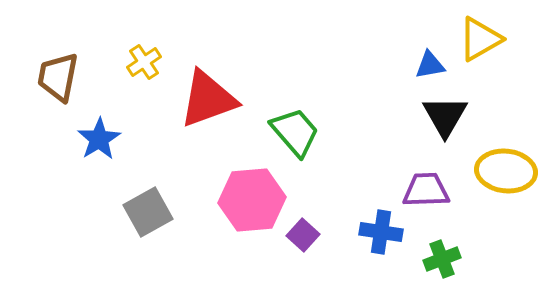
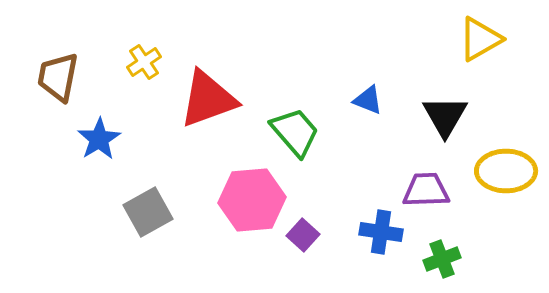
blue triangle: moved 62 px left, 35 px down; rotated 32 degrees clockwise
yellow ellipse: rotated 6 degrees counterclockwise
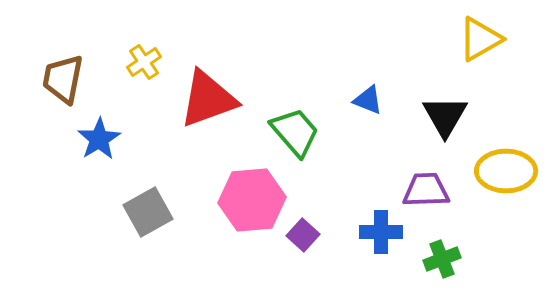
brown trapezoid: moved 5 px right, 2 px down
blue cross: rotated 9 degrees counterclockwise
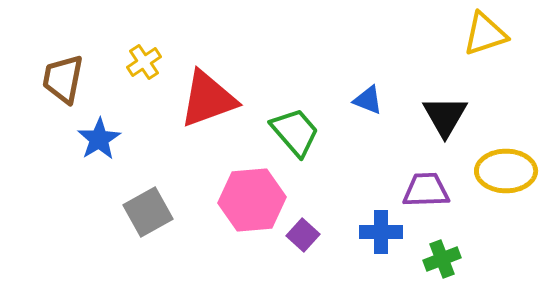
yellow triangle: moved 5 px right, 5 px up; rotated 12 degrees clockwise
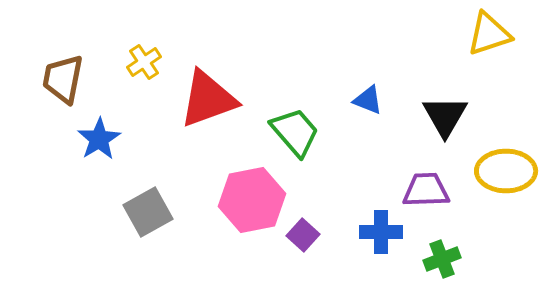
yellow triangle: moved 4 px right
pink hexagon: rotated 6 degrees counterclockwise
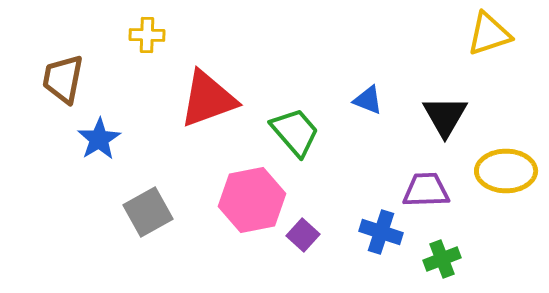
yellow cross: moved 3 px right, 27 px up; rotated 36 degrees clockwise
blue cross: rotated 18 degrees clockwise
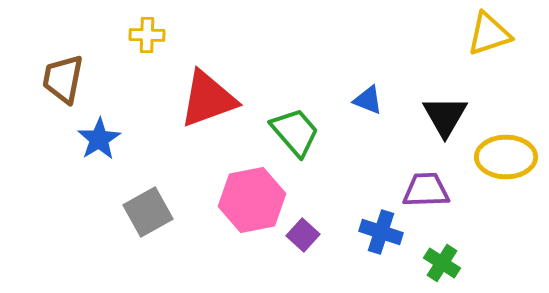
yellow ellipse: moved 14 px up
green cross: moved 4 px down; rotated 36 degrees counterclockwise
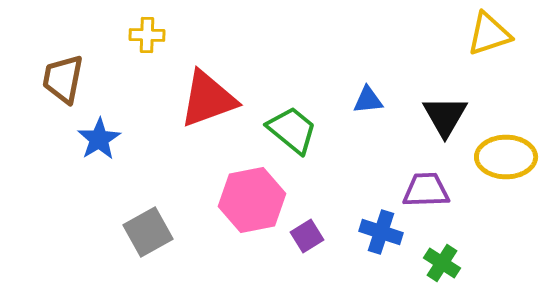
blue triangle: rotated 28 degrees counterclockwise
green trapezoid: moved 3 px left, 2 px up; rotated 10 degrees counterclockwise
gray square: moved 20 px down
purple square: moved 4 px right, 1 px down; rotated 16 degrees clockwise
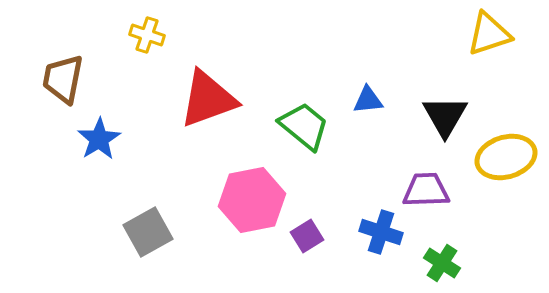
yellow cross: rotated 16 degrees clockwise
green trapezoid: moved 12 px right, 4 px up
yellow ellipse: rotated 16 degrees counterclockwise
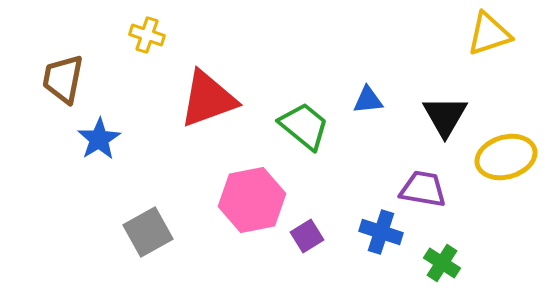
purple trapezoid: moved 3 px left, 1 px up; rotated 12 degrees clockwise
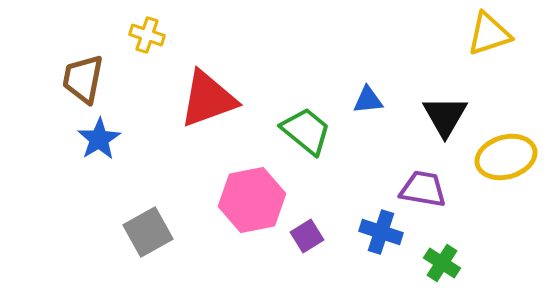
brown trapezoid: moved 20 px right
green trapezoid: moved 2 px right, 5 px down
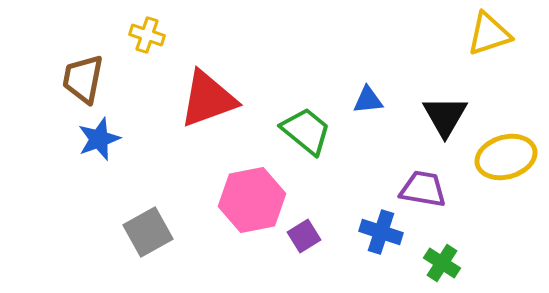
blue star: rotated 12 degrees clockwise
purple square: moved 3 px left
